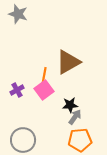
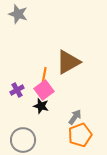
black star: moved 29 px left, 1 px down; rotated 21 degrees clockwise
orange pentagon: moved 5 px up; rotated 15 degrees counterclockwise
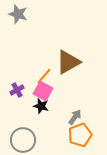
orange line: rotated 30 degrees clockwise
pink square: moved 1 px left, 1 px down; rotated 24 degrees counterclockwise
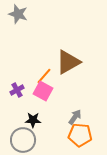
black star: moved 8 px left, 14 px down; rotated 14 degrees counterclockwise
orange pentagon: rotated 25 degrees clockwise
